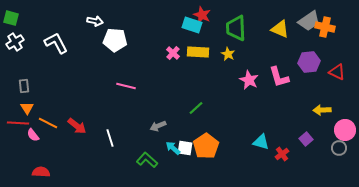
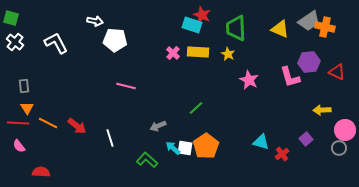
white cross: rotated 18 degrees counterclockwise
pink L-shape: moved 11 px right
pink semicircle: moved 14 px left, 11 px down
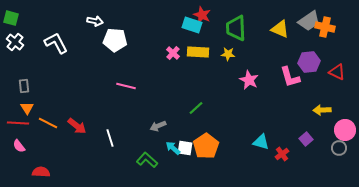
yellow star: rotated 24 degrees counterclockwise
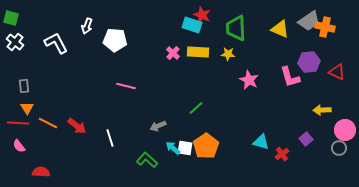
white arrow: moved 8 px left, 5 px down; rotated 98 degrees clockwise
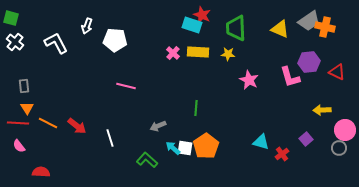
green line: rotated 42 degrees counterclockwise
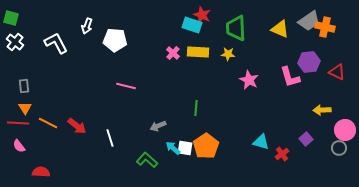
orange triangle: moved 2 px left
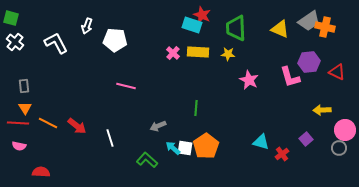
pink semicircle: rotated 40 degrees counterclockwise
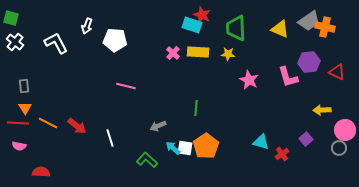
pink L-shape: moved 2 px left
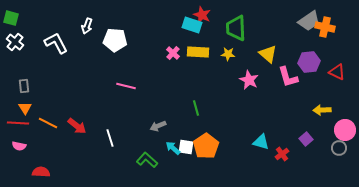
yellow triangle: moved 12 px left, 25 px down; rotated 18 degrees clockwise
green line: rotated 21 degrees counterclockwise
white square: moved 1 px right, 1 px up
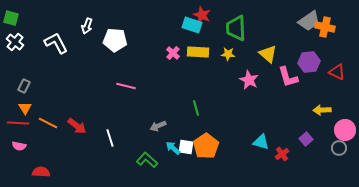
gray rectangle: rotated 32 degrees clockwise
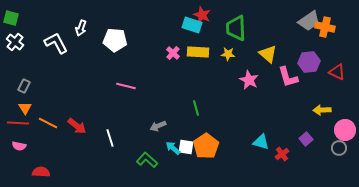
white arrow: moved 6 px left, 2 px down
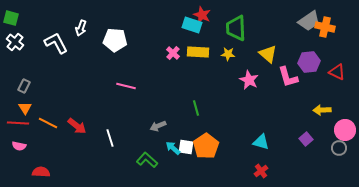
red cross: moved 21 px left, 17 px down
